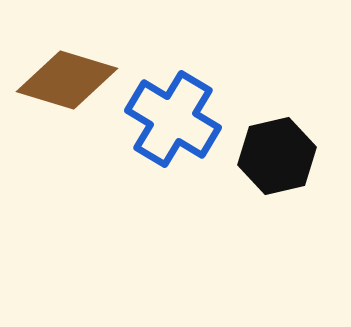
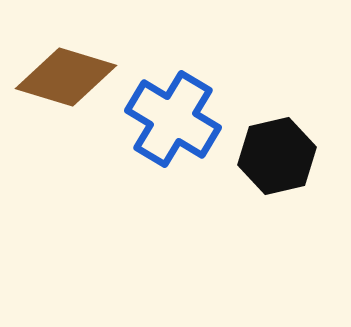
brown diamond: moved 1 px left, 3 px up
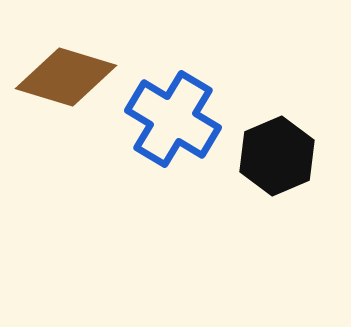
black hexagon: rotated 10 degrees counterclockwise
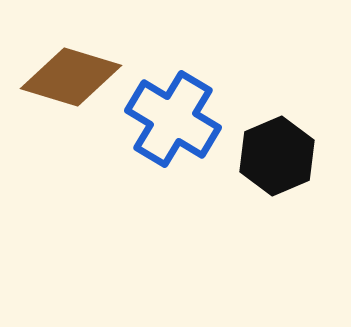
brown diamond: moved 5 px right
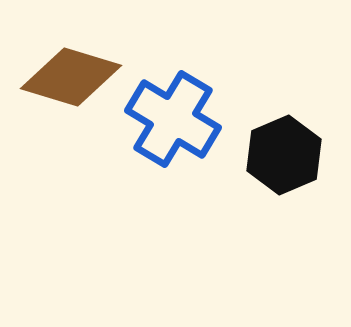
black hexagon: moved 7 px right, 1 px up
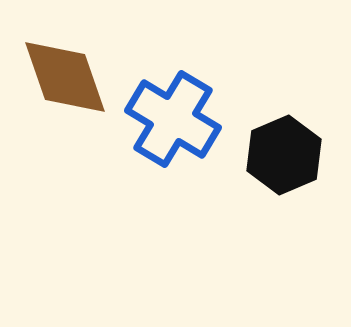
brown diamond: moved 6 px left; rotated 54 degrees clockwise
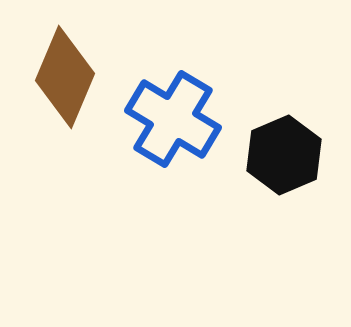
brown diamond: rotated 42 degrees clockwise
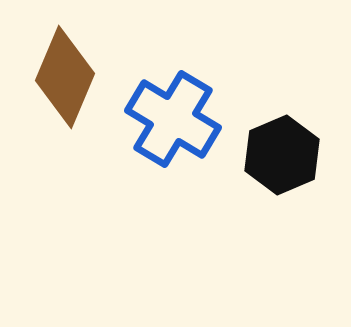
black hexagon: moved 2 px left
